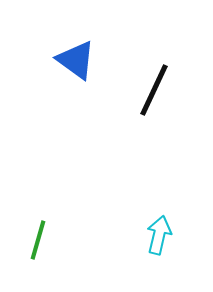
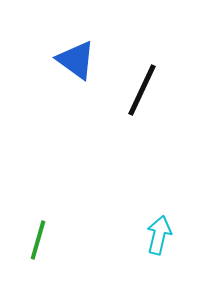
black line: moved 12 px left
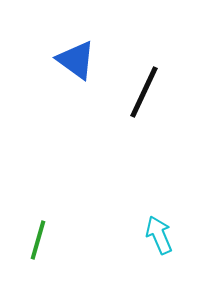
black line: moved 2 px right, 2 px down
cyan arrow: rotated 36 degrees counterclockwise
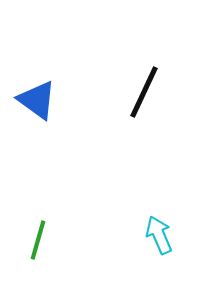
blue triangle: moved 39 px left, 40 px down
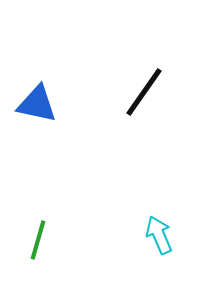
black line: rotated 10 degrees clockwise
blue triangle: moved 4 px down; rotated 24 degrees counterclockwise
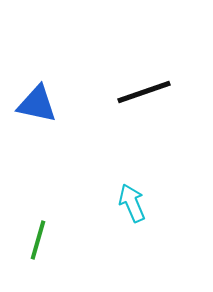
black line: rotated 36 degrees clockwise
cyan arrow: moved 27 px left, 32 px up
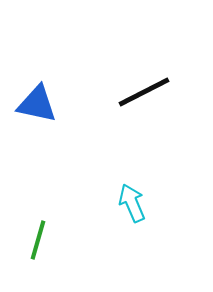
black line: rotated 8 degrees counterclockwise
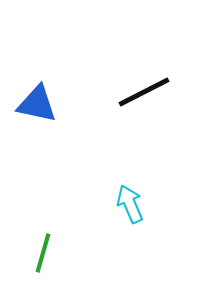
cyan arrow: moved 2 px left, 1 px down
green line: moved 5 px right, 13 px down
